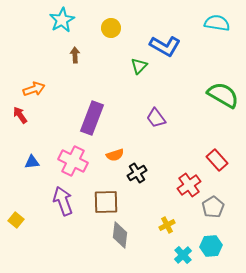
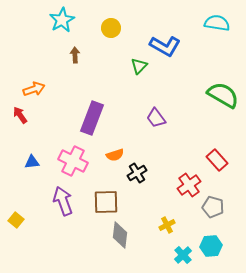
gray pentagon: rotated 25 degrees counterclockwise
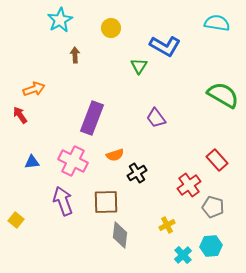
cyan star: moved 2 px left
green triangle: rotated 12 degrees counterclockwise
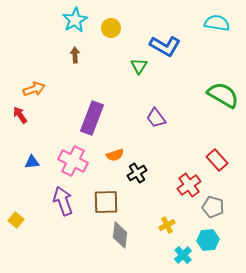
cyan star: moved 15 px right
cyan hexagon: moved 3 px left, 6 px up
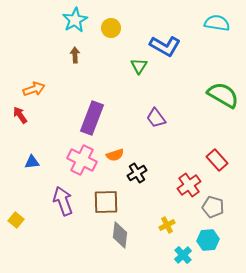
pink cross: moved 9 px right, 1 px up
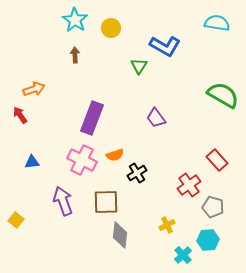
cyan star: rotated 10 degrees counterclockwise
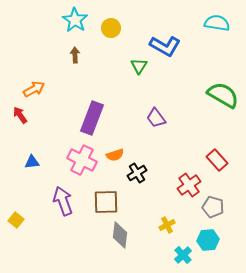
orange arrow: rotated 10 degrees counterclockwise
